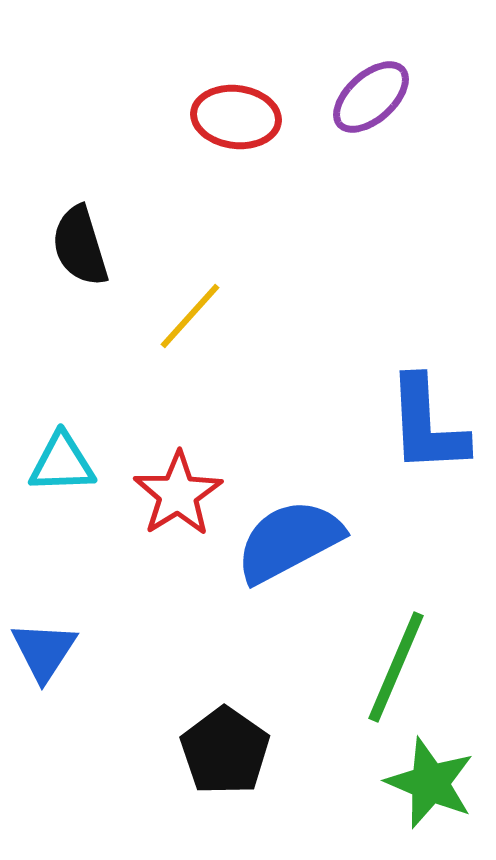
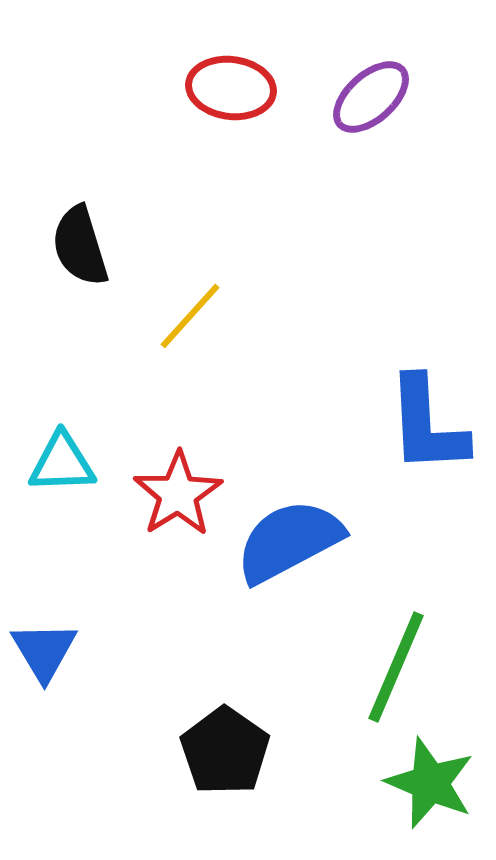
red ellipse: moved 5 px left, 29 px up
blue triangle: rotated 4 degrees counterclockwise
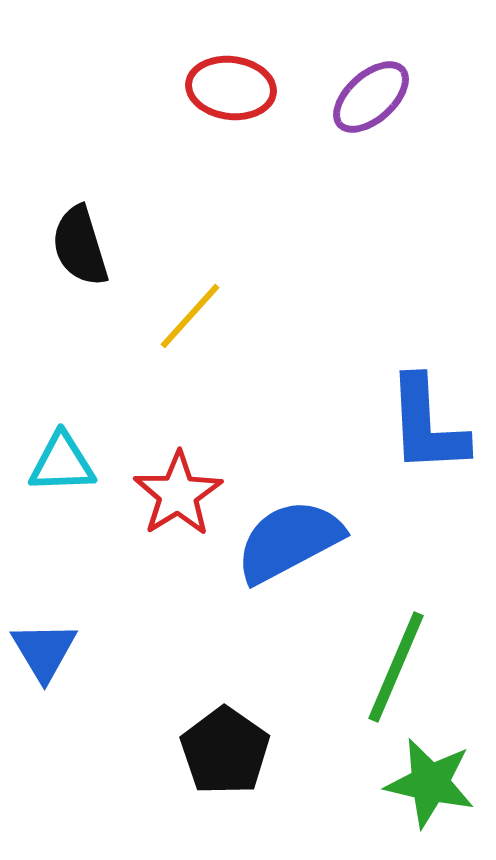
green star: rotated 10 degrees counterclockwise
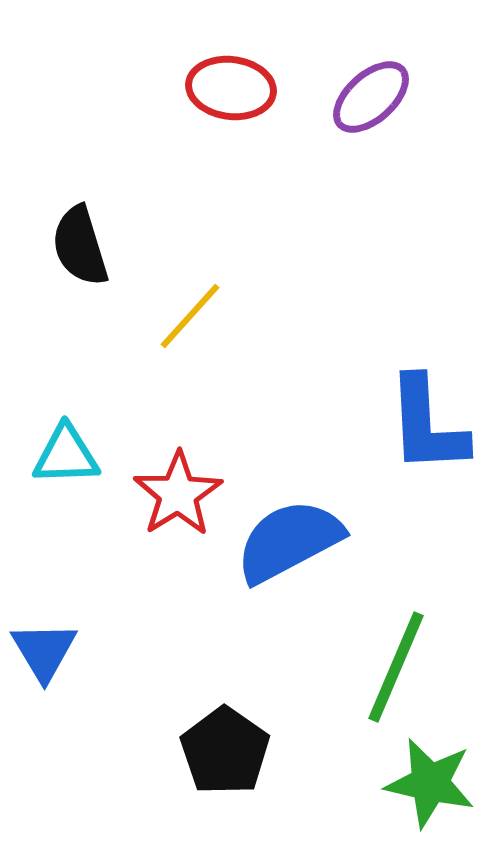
cyan triangle: moved 4 px right, 8 px up
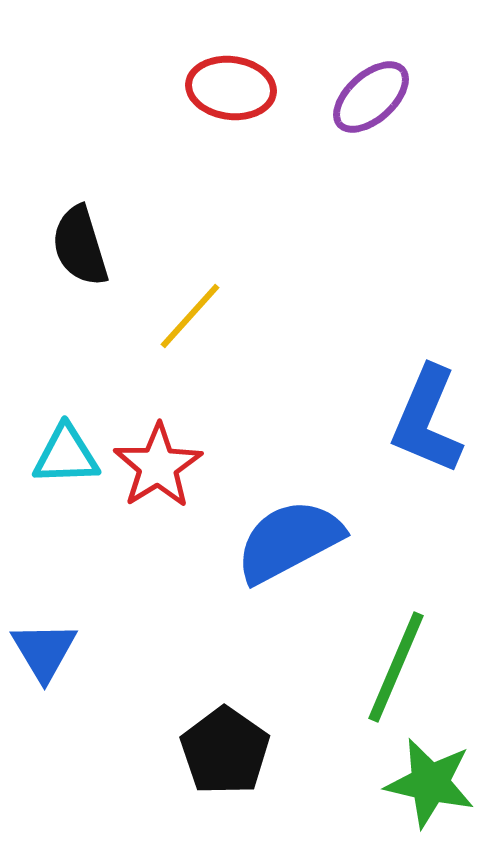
blue L-shape: moved 5 px up; rotated 26 degrees clockwise
red star: moved 20 px left, 28 px up
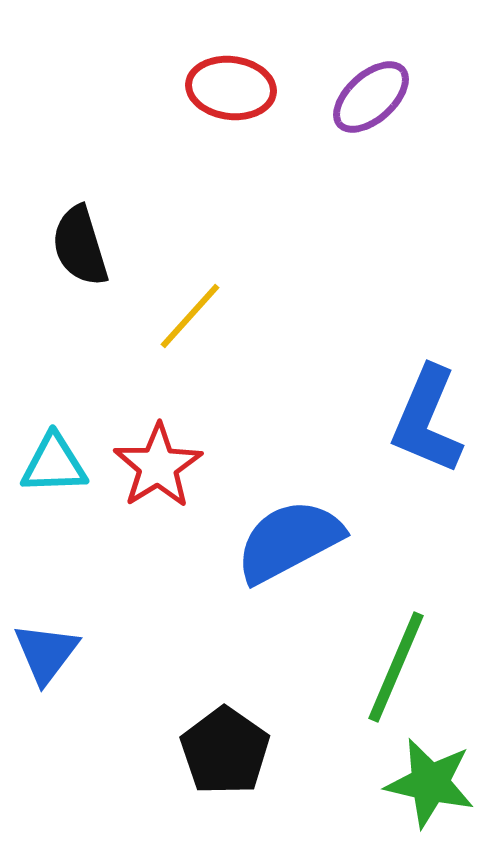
cyan triangle: moved 12 px left, 9 px down
blue triangle: moved 2 px right, 2 px down; rotated 8 degrees clockwise
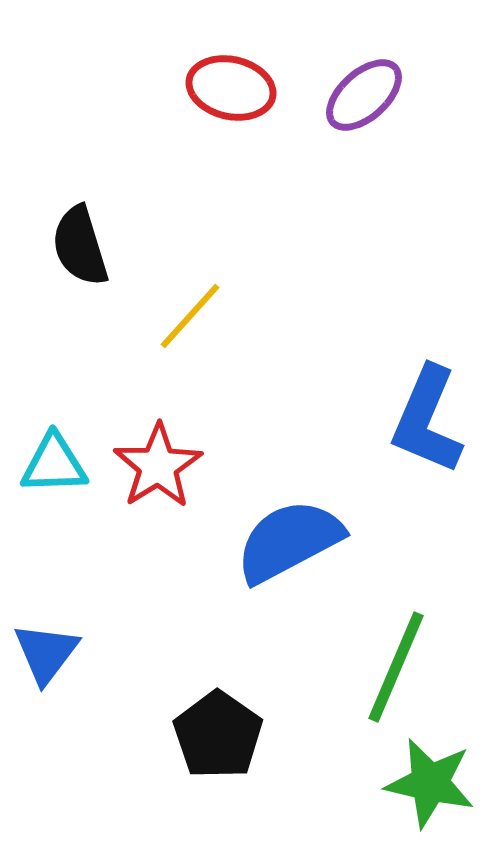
red ellipse: rotated 6 degrees clockwise
purple ellipse: moved 7 px left, 2 px up
black pentagon: moved 7 px left, 16 px up
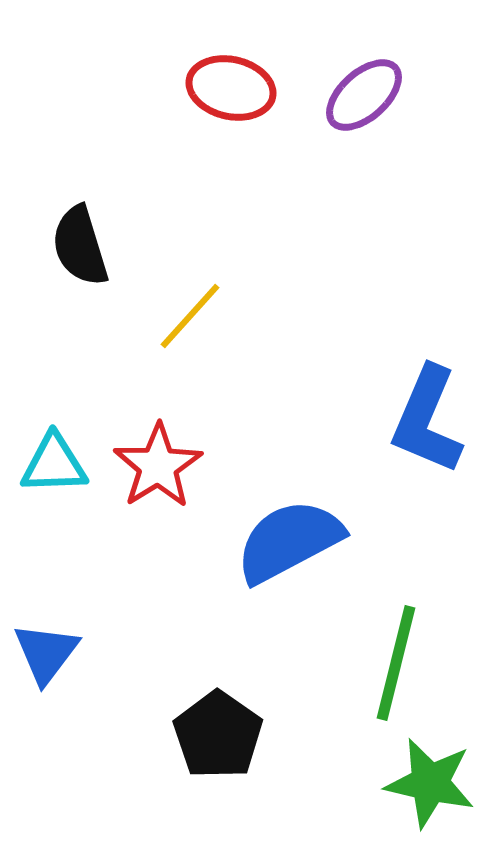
green line: moved 4 px up; rotated 9 degrees counterclockwise
